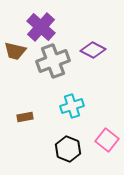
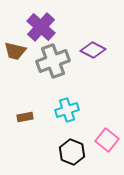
cyan cross: moved 5 px left, 4 px down
black hexagon: moved 4 px right, 3 px down
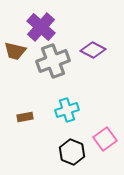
pink square: moved 2 px left, 1 px up; rotated 15 degrees clockwise
